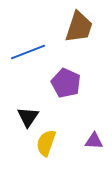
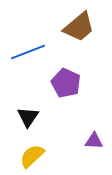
brown trapezoid: rotated 32 degrees clockwise
yellow semicircle: moved 14 px left, 13 px down; rotated 28 degrees clockwise
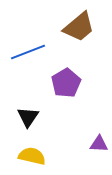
purple pentagon: rotated 16 degrees clockwise
purple triangle: moved 5 px right, 3 px down
yellow semicircle: rotated 56 degrees clockwise
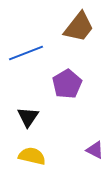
brown trapezoid: rotated 12 degrees counterclockwise
blue line: moved 2 px left, 1 px down
purple pentagon: moved 1 px right, 1 px down
purple triangle: moved 4 px left, 6 px down; rotated 24 degrees clockwise
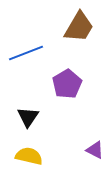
brown trapezoid: rotated 8 degrees counterclockwise
yellow semicircle: moved 3 px left
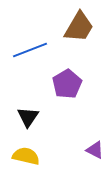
blue line: moved 4 px right, 3 px up
yellow semicircle: moved 3 px left
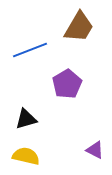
black triangle: moved 2 px left, 2 px down; rotated 40 degrees clockwise
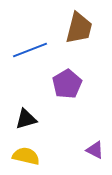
brown trapezoid: moved 1 px down; rotated 16 degrees counterclockwise
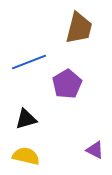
blue line: moved 1 px left, 12 px down
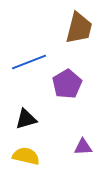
purple triangle: moved 12 px left, 3 px up; rotated 30 degrees counterclockwise
